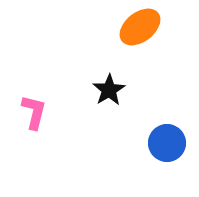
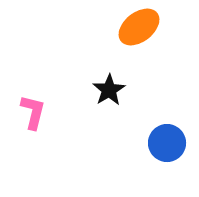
orange ellipse: moved 1 px left
pink L-shape: moved 1 px left
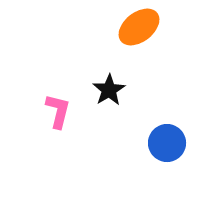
pink L-shape: moved 25 px right, 1 px up
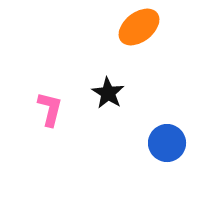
black star: moved 1 px left, 3 px down; rotated 8 degrees counterclockwise
pink L-shape: moved 8 px left, 2 px up
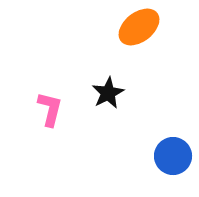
black star: rotated 12 degrees clockwise
blue circle: moved 6 px right, 13 px down
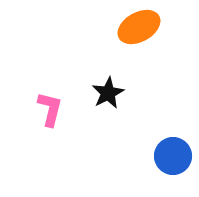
orange ellipse: rotated 9 degrees clockwise
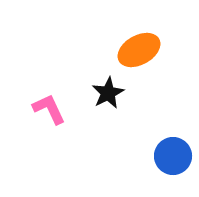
orange ellipse: moved 23 px down
pink L-shape: moved 1 px left; rotated 39 degrees counterclockwise
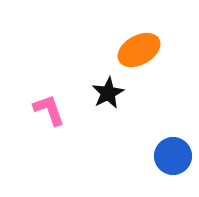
pink L-shape: moved 1 px down; rotated 6 degrees clockwise
